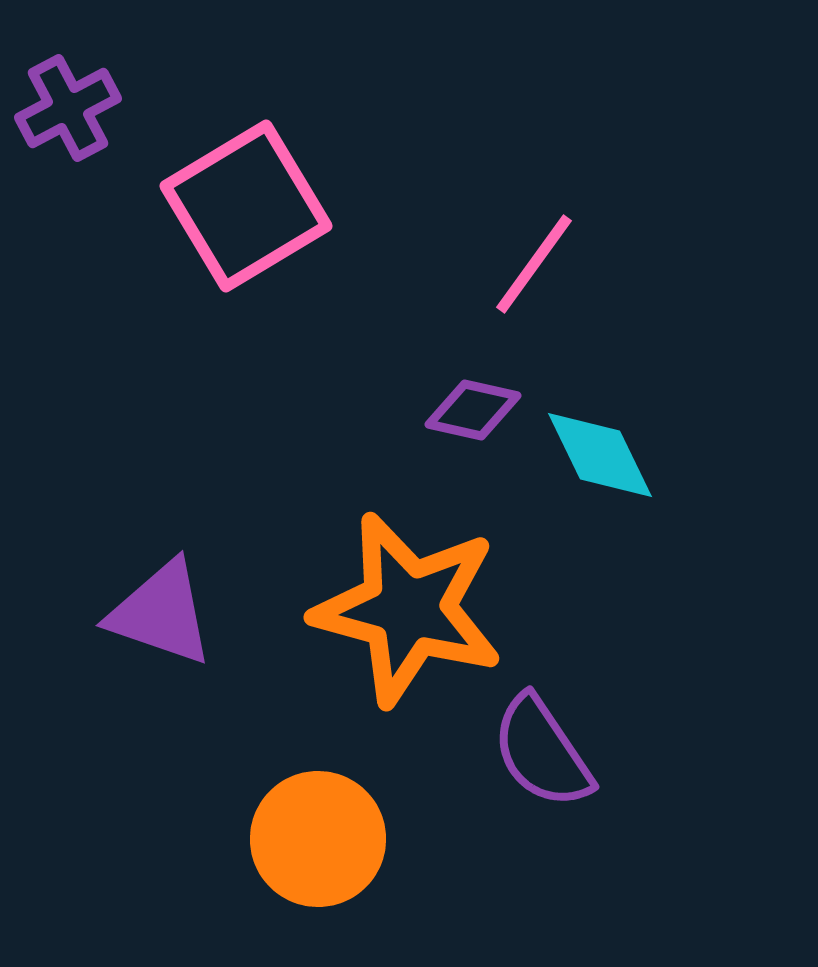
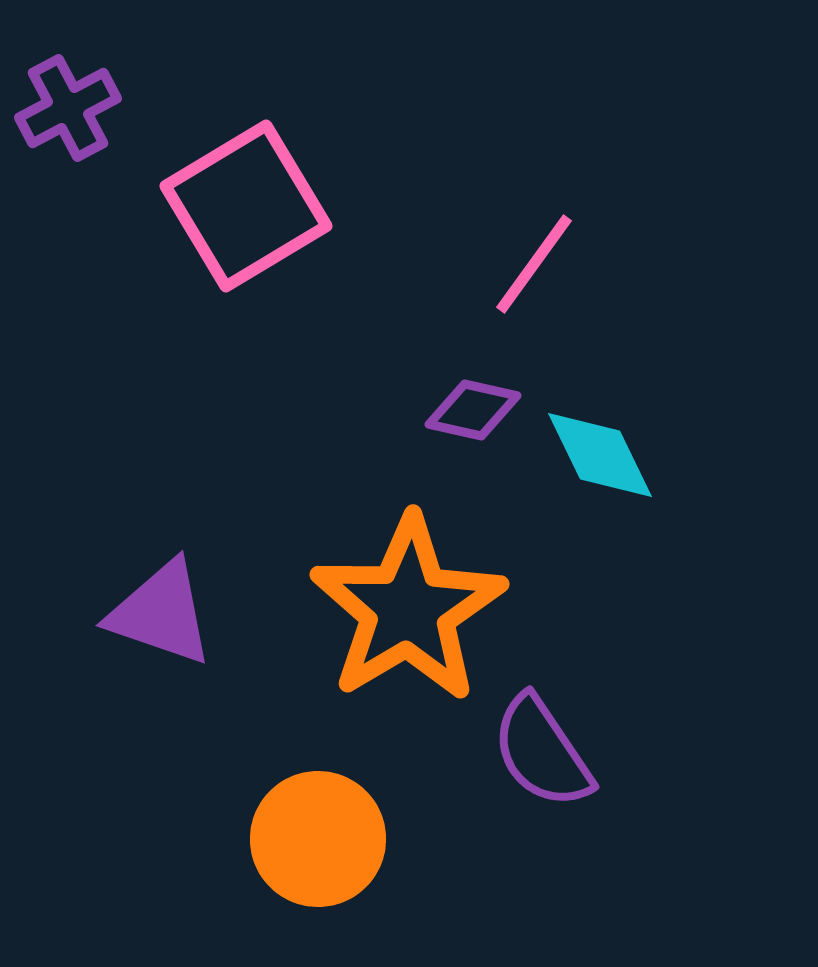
orange star: rotated 26 degrees clockwise
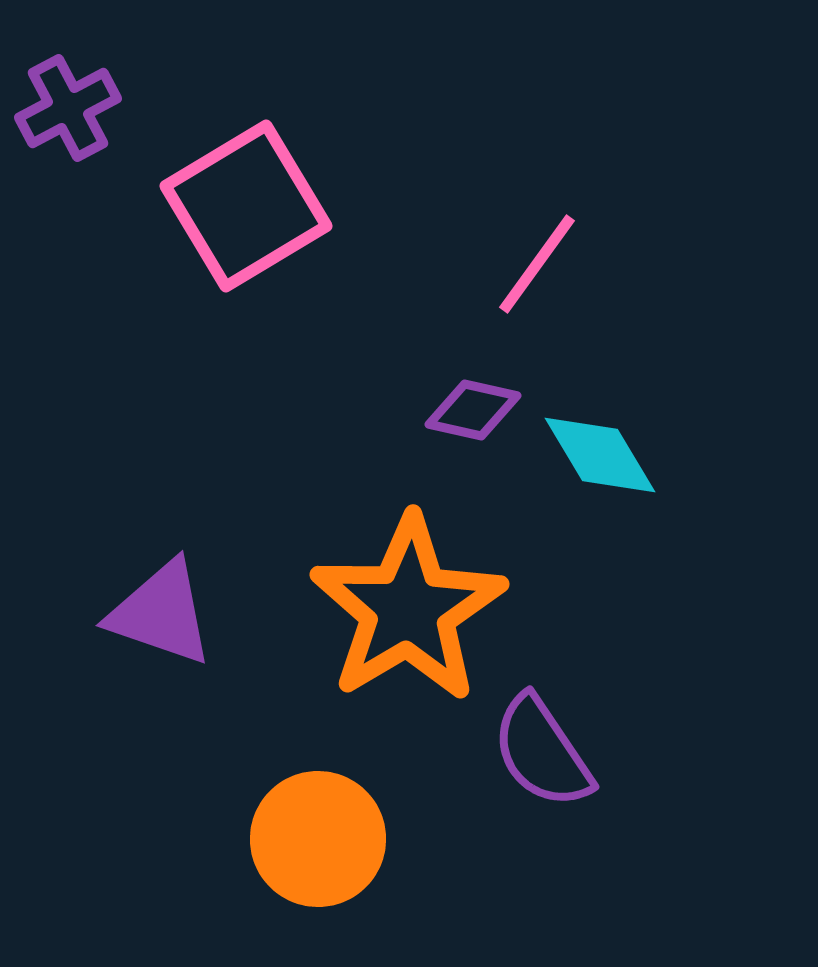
pink line: moved 3 px right
cyan diamond: rotated 5 degrees counterclockwise
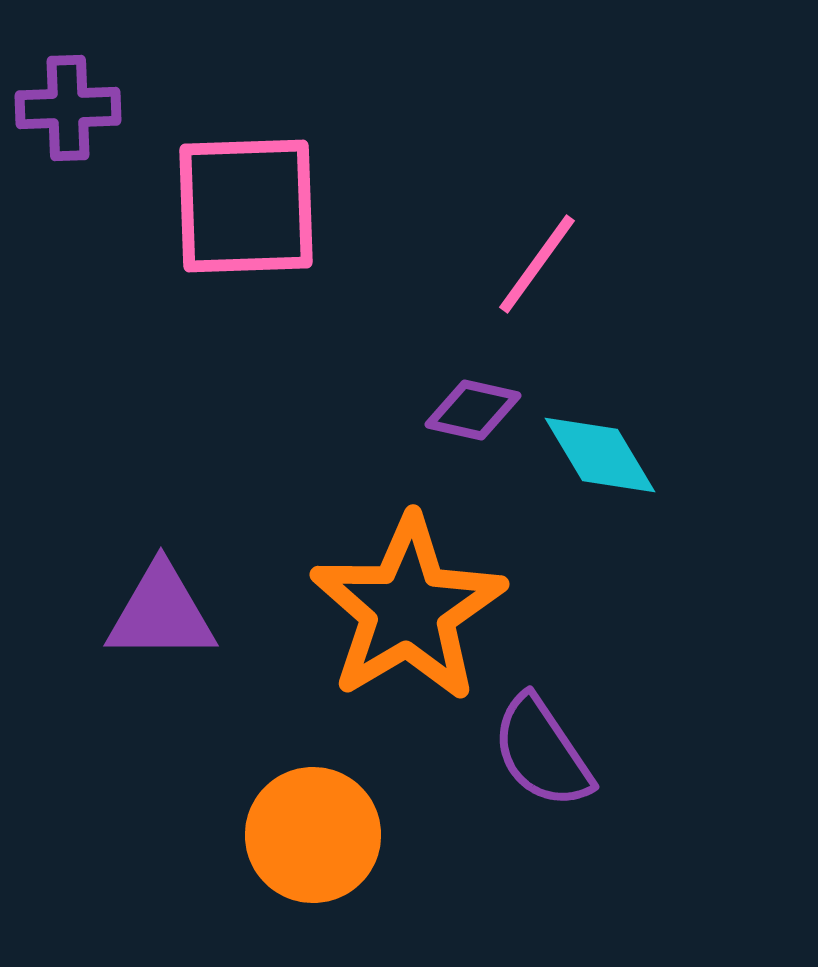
purple cross: rotated 26 degrees clockwise
pink square: rotated 29 degrees clockwise
purple triangle: rotated 19 degrees counterclockwise
orange circle: moved 5 px left, 4 px up
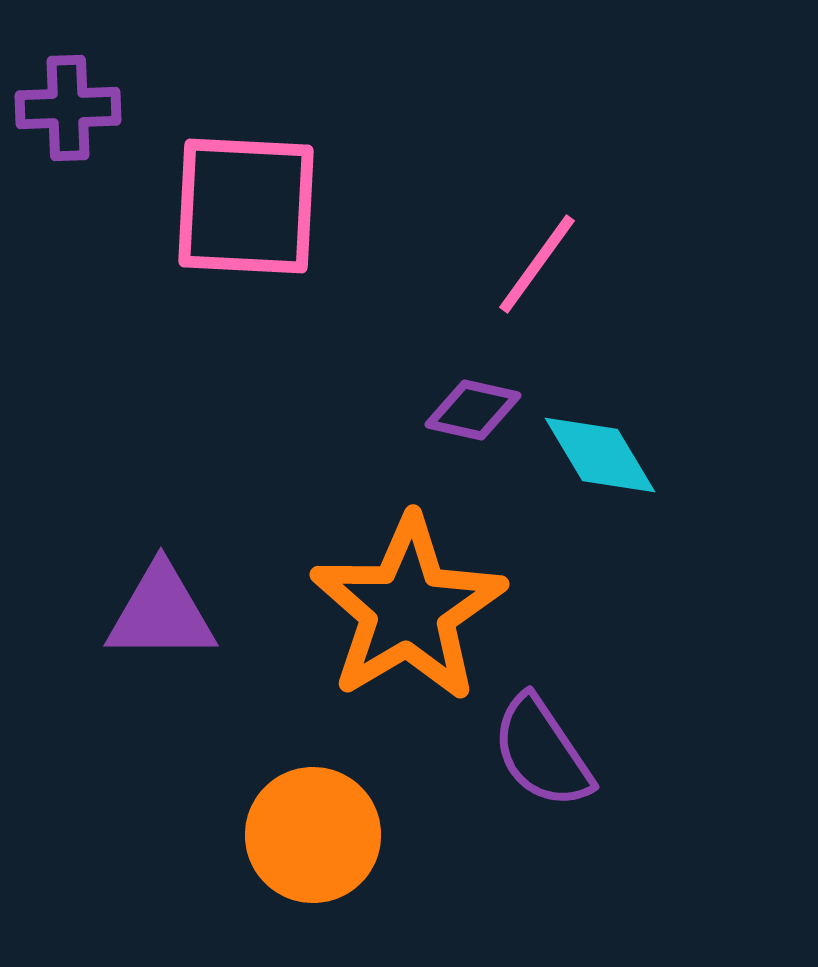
pink square: rotated 5 degrees clockwise
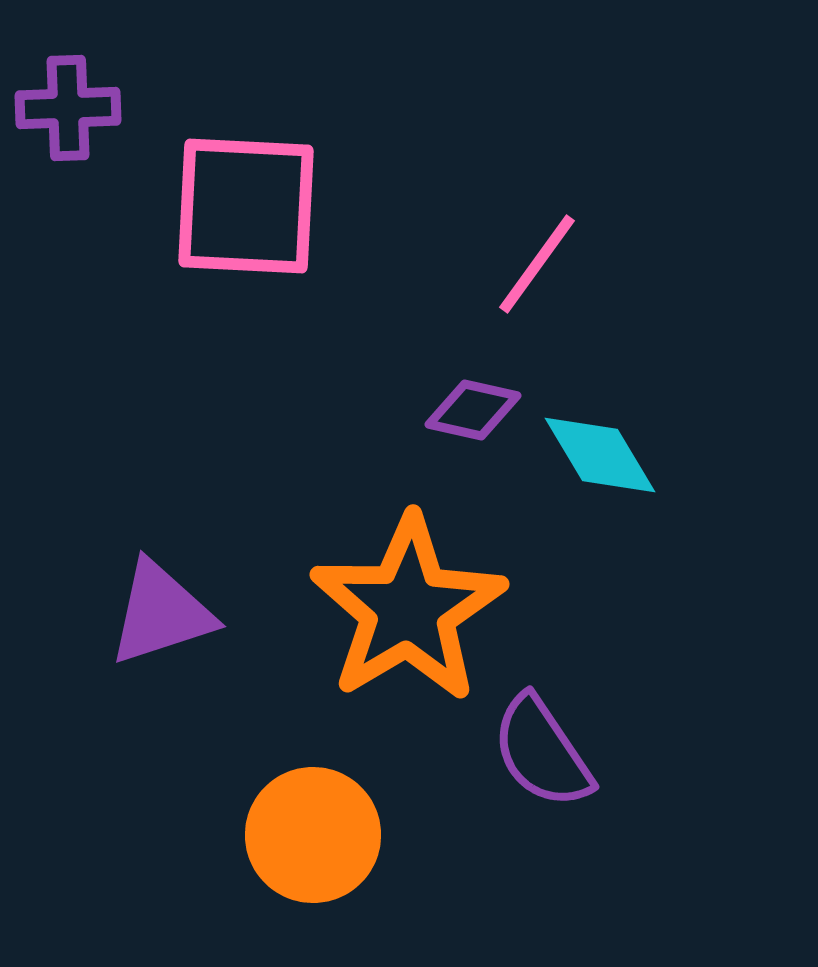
purple triangle: rotated 18 degrees counterclockwise
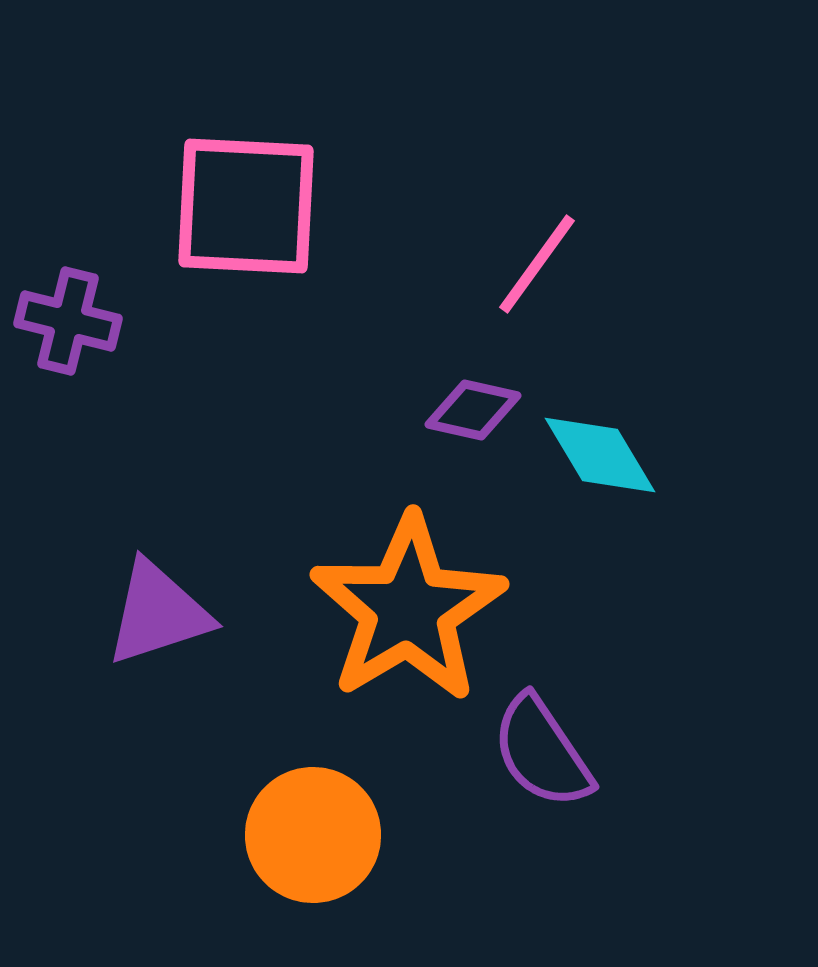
purple cross: moved 213 px down; rotated 16 degrees clockwise
purple triangle: moved 3 px left
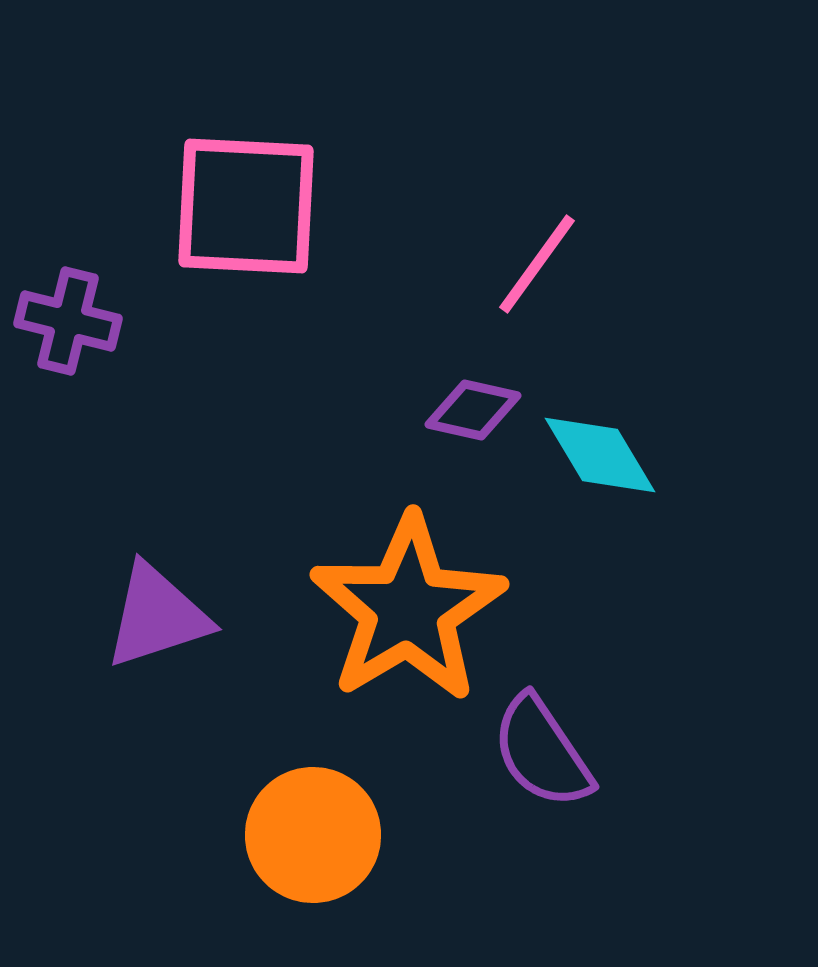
purple triangle: moved 1 px left, 3 px down
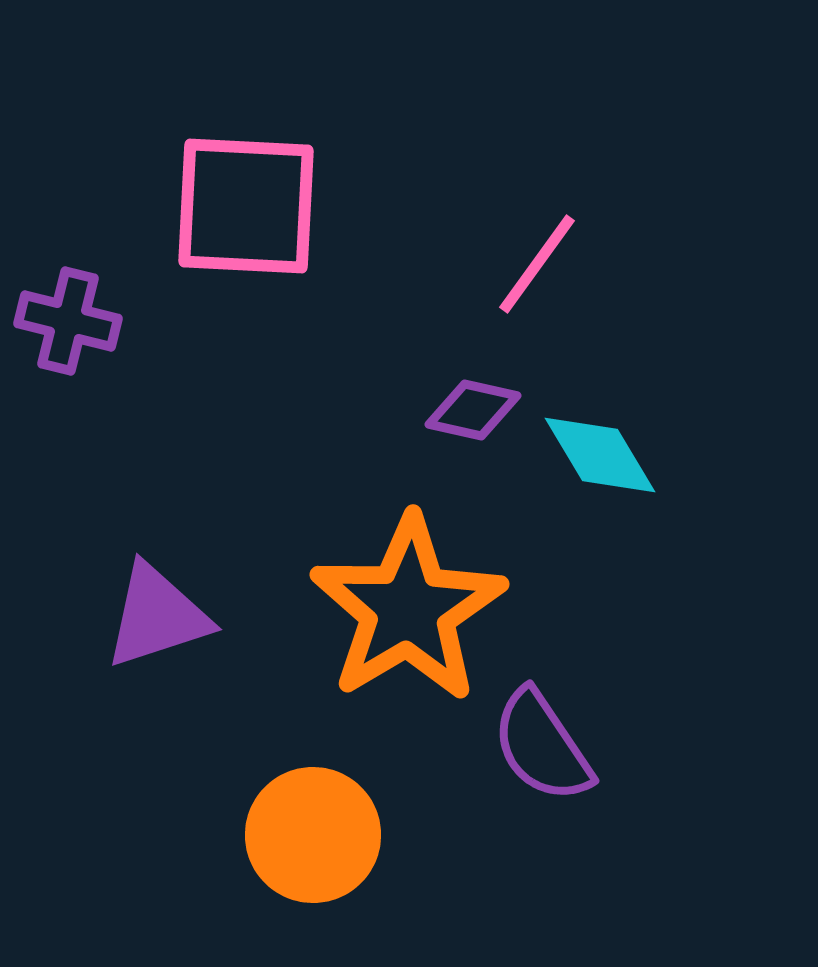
purple semicircle: moved 6 px up
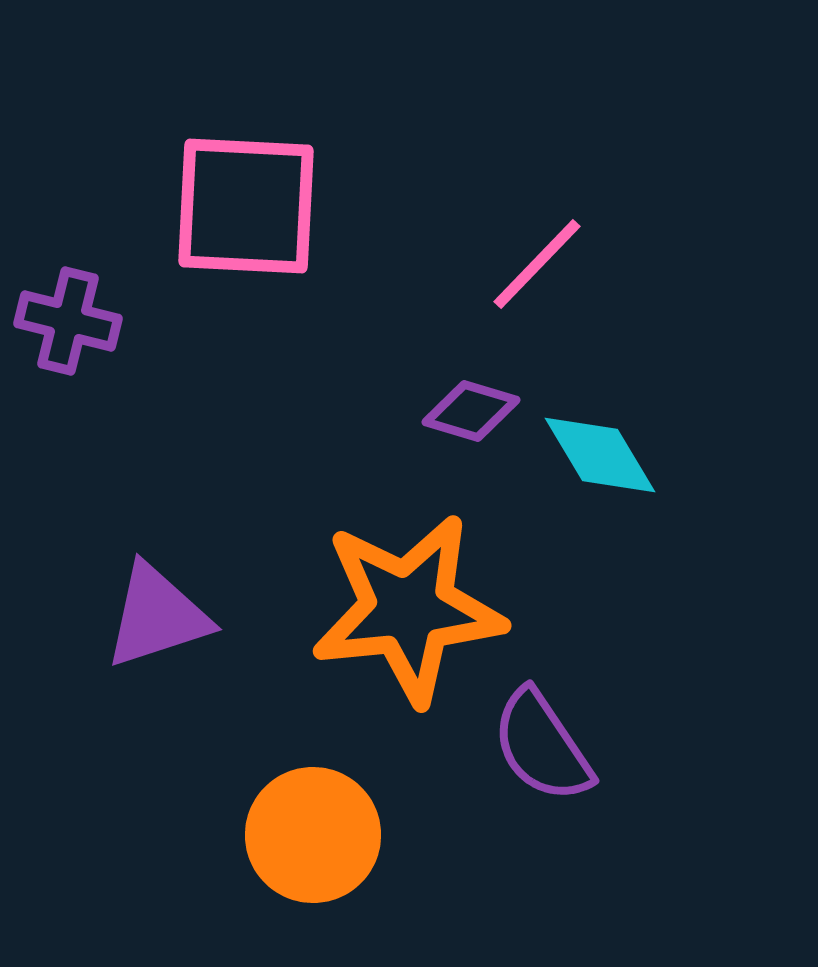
pink line: rotated 8 degrees clockwise
purple diamond: moved 2 px left, 1 px down; rotated 4 degrees clockwise
orange star: rotated 25 degrees clockwise
